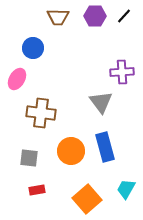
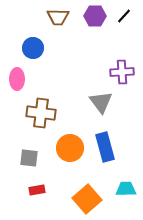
pink ellipse: rotated 30 degrees counterclockwise
orange circle: moved 1 px left, 3 px up
cyan trapezoid: rotated 60 degrees clockwise
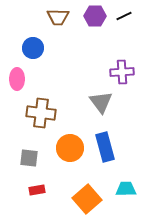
black line: rotated 21 degrees clockwise
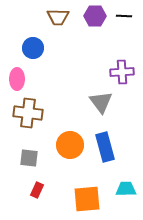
black line: rotated 28 degrees clockwise
brown cross: moved 13 px left
orange circle: moved 3 px up
red rectangle: rotated 56 degrees counterclockwise
orange square: rotated 36 degrees clockwise
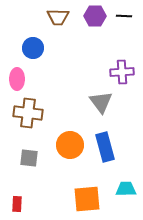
red rectangle: moved 20 px left, 14 px down; rotated 21 degrees counterclockwise
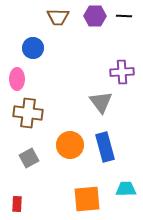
gray square: rotated 36 degrees counterclockwise
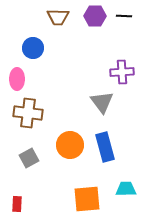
gray triangle: moved 1 px right
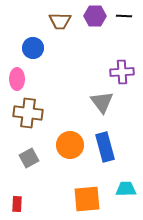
brown trapezoid: moved 2 px right, 4 px down
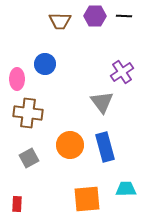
blue circle: moved 12 px right, 16 px down
purple cross: rotated 30 degrees counterclockwise
